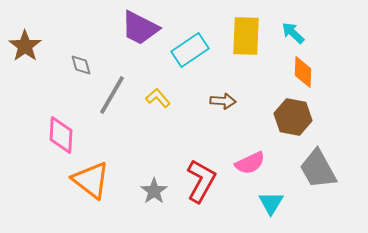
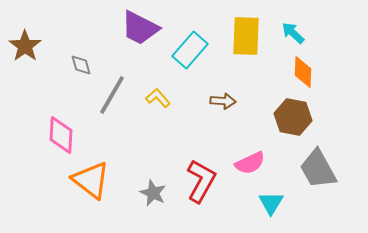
cyan rectangle: rotated 15 degrees counterclockwise
gray star: moved 1 px left, 2 px down; rotated 12 degrees counterclockwise
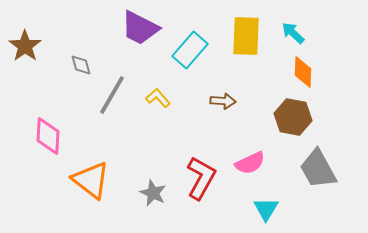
pink diamond: moved 13 px left, 1 px down
red L-shape: moved 3 px up
cyan triangle: moved 5 px left, 6 px down
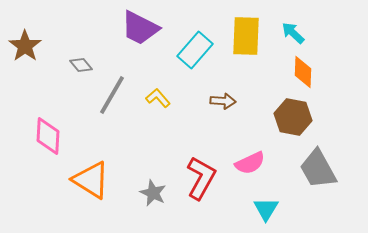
cyan rectangle: moved 5 px right
gray diamond: rotated 25 degrees counterclockwise
orange triangle: rotated 6 degrees counterclockwise
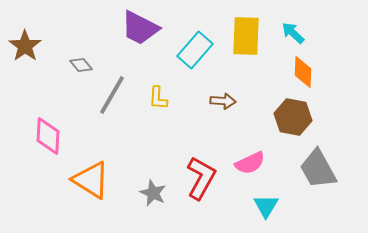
yellow L-shape: rotated 135 degrees counterclockwise
cyan triangle: moved 3 px up
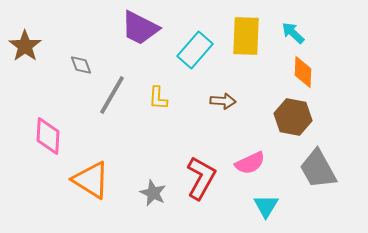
gray diamond: rotated 20 degrees clockwise
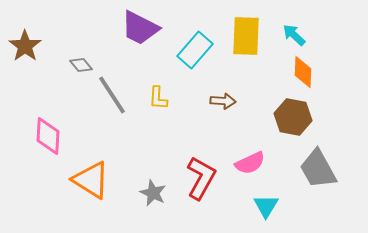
cyan arrow: moved 1 px right, 2 px down
gray diamond: rotated 20 degrees counterclockwise
gray line: rotated 63 degrees counterclockwise
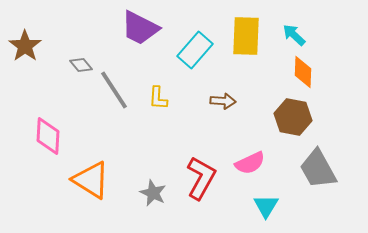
gray line: moved 2 px right, 5 px up
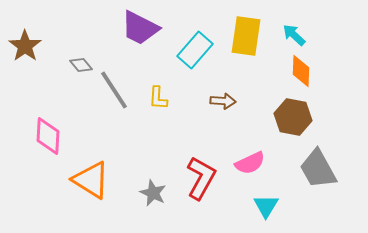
yellow rectangle: rotated 6 degrees clockwise
orange diamond: moved 2 px left, 1 px up
